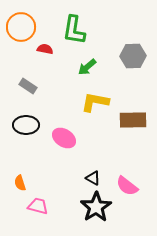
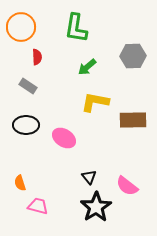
green L-shape: moved 2 px right, 2 px up
red semicircle: moved 8 px left, 8 px down; rotated 77 degrees clockwise
black triangle: moved 4 px left, 1 px up; rotated 21 degrees clockwise
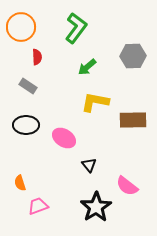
green L-shape: rotated 152 degrees counterclockwise
black triangle: moved 12 px up
pink trapezoid: rotated 35 degrees counterclockwise
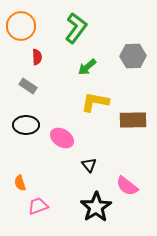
orange circle: moved 1 px up
pink ellipse: moved 2 px left
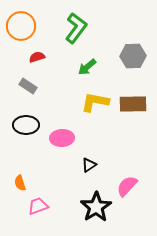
red semicircle: rotated 105 degrees counterclockwise
brown rectangle: moved 16 px up
pink ellipse: rotated 35 degrees counterclockwise
black triangle: rotated 35 degrees clockwise
pink semicircle: rotated 95 degrees clockwise
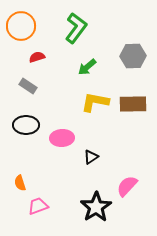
black triangle: moved 2 px right, 8 px up
